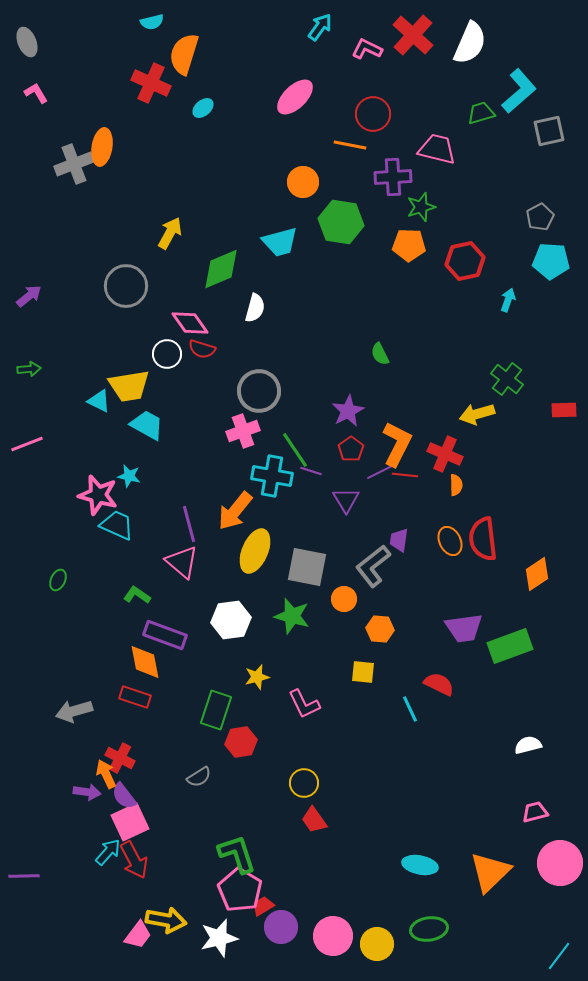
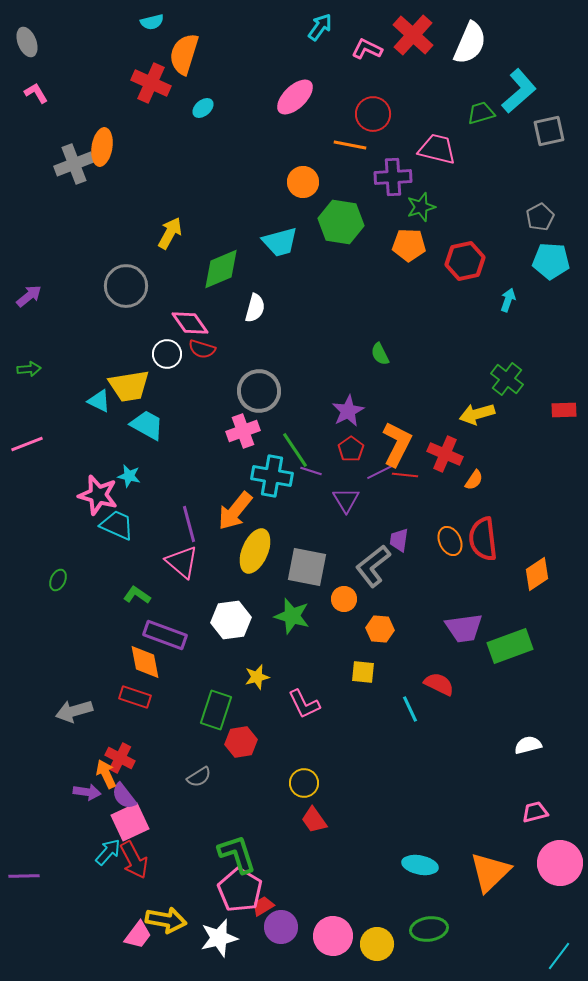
orange semicircle at (456, 485): moved 18 px right, 5 px up; rotated 35 degrees clockwise
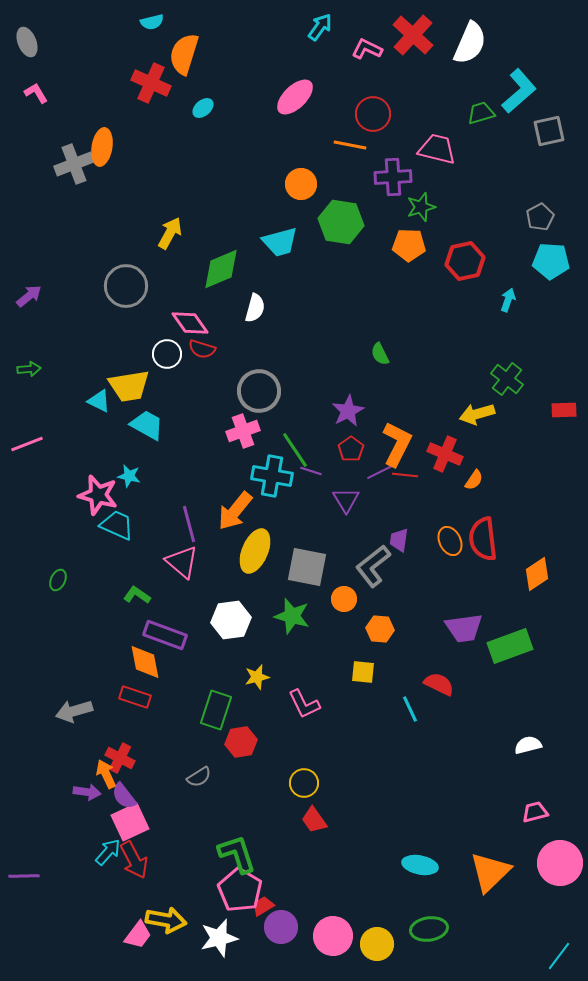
orange circle at (303, 182): moved 2 px left, 2 px down
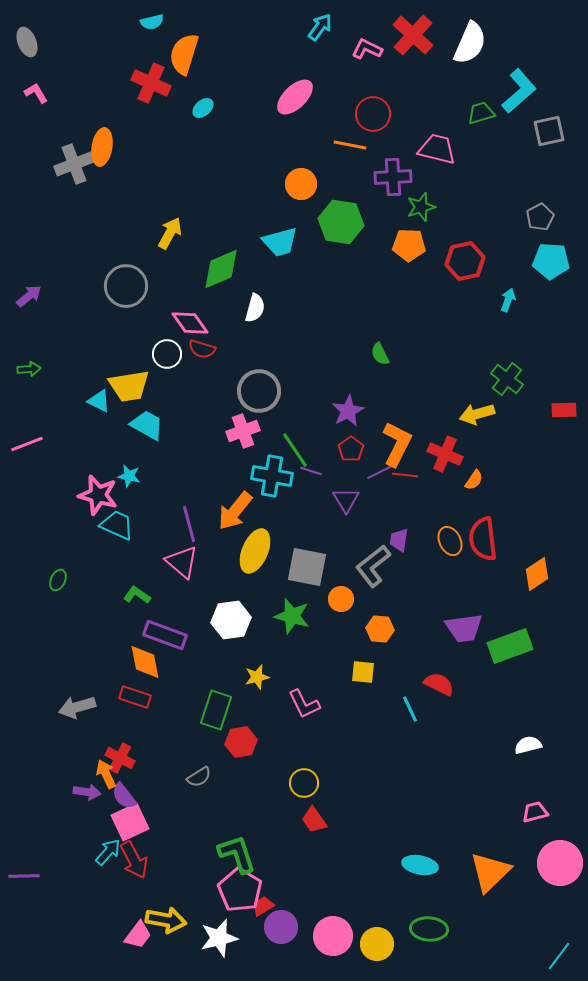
orange circle at (344, 599): moved 3 px left
gray arrow at (74, 711): moved 3 px right, 4 px up
green ellipse at (429, 929): rotated 12 degrees clockwise
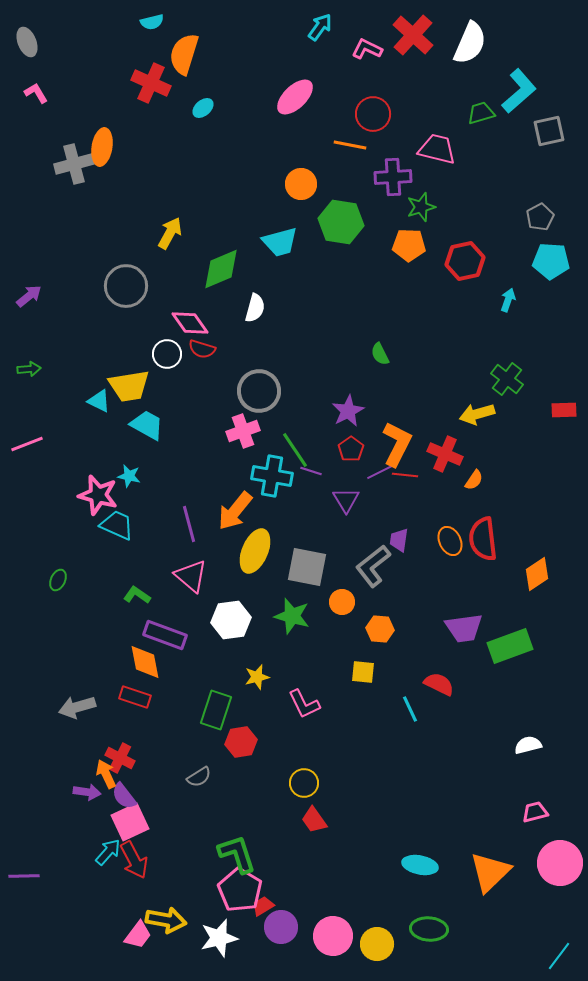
gray cross at (74, 164): rotated 6 degrees clockwise
pink triangle at (182, 562): moved 9 px right, 14 px down
orange circle at (341, 599): moved 1 px right, 3 px down
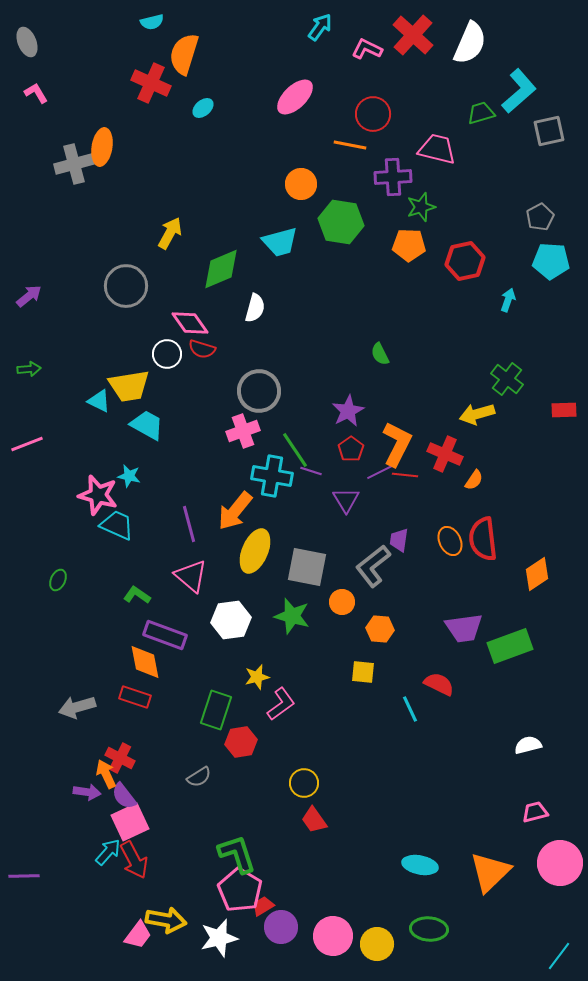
pink L-shape at (304, 704): moved 23 px left; rotated 100 degrees counterclockwise
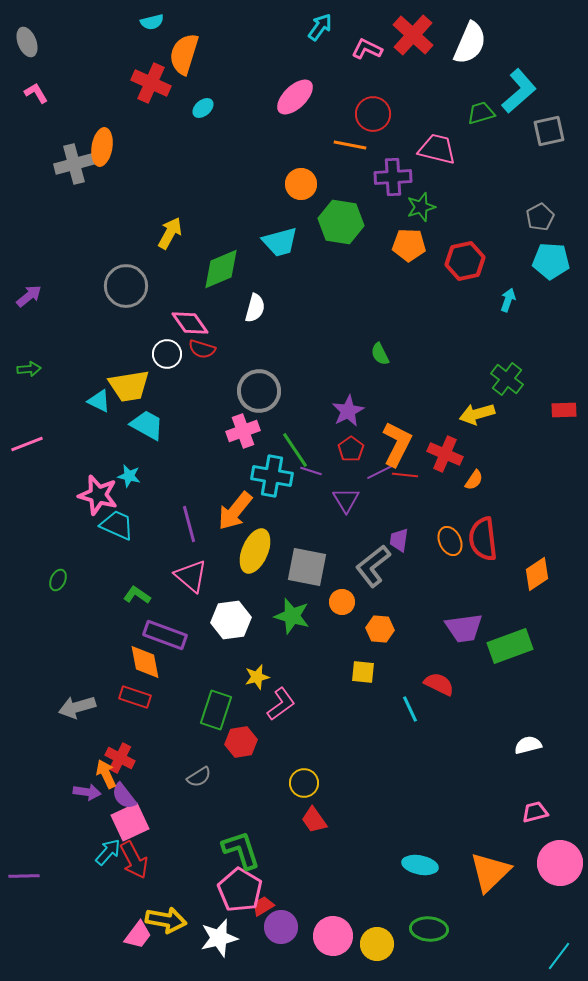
green L-shape at (237, 854): moved 4 px right, 4 px up
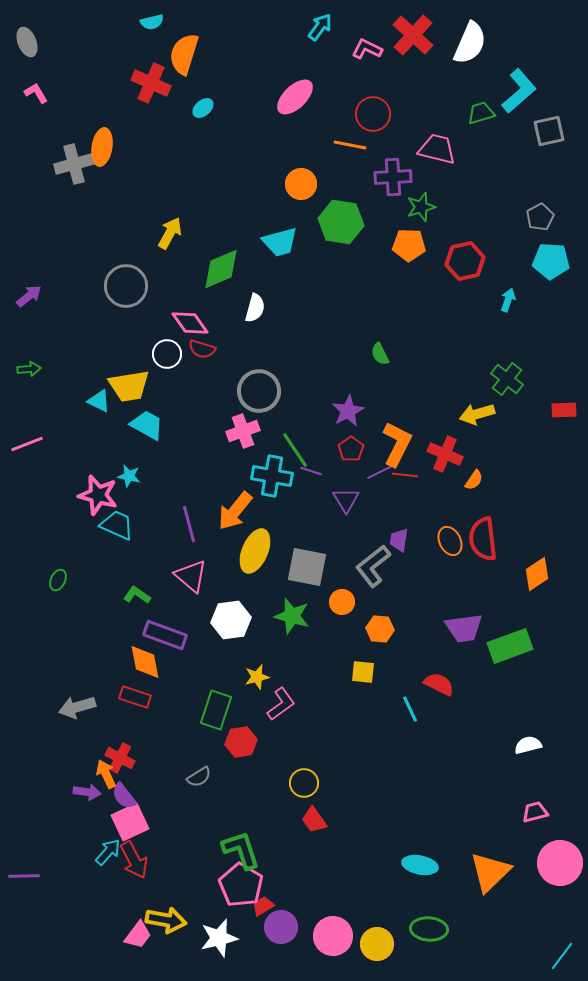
pink pentagon at (240, 890): moved 1 px right, 5 px up
cyan line at (559, 956): moved 3 px right
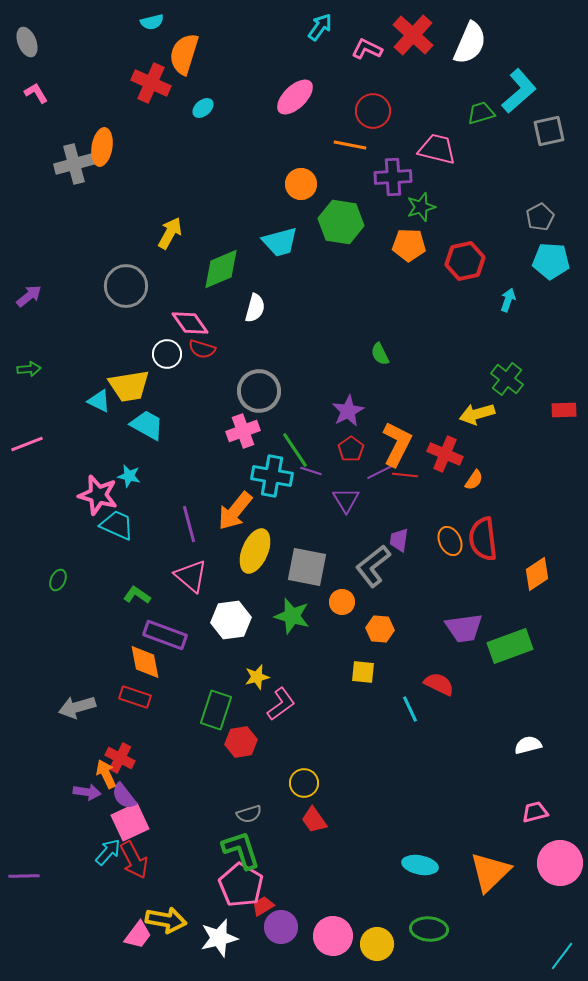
red circle at (373, 114): moved 3 px up
gray semicircle at (199, 777): moved 50 px right, 37 px down; rotated 15 degrees clockwise
